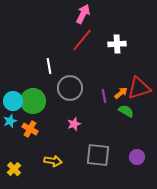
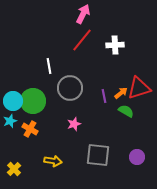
white cross: moved 2 px left, 1 px down
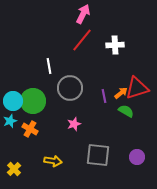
red triangle: moved 2 px left
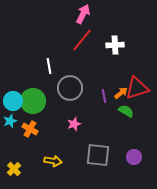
purple circle: moved 3 px left
